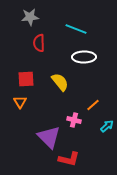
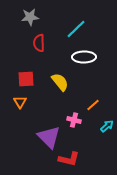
cyan line: rotated 65 degrees counterclockwise
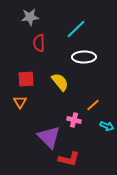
cyan arrow: rotated 64 degrees clockwise
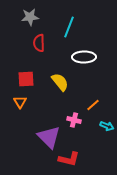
cyan line: moved 7 px left, 2 px up; rotated 25 degrees counterclockwise
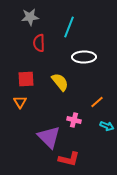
orange line: moved 4 px right, 3 px up
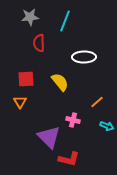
cyan line: moved 4 px left, 6 px up
pink cross: moved 1 px left
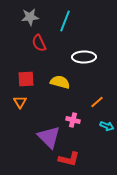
red semicircle: rotated 24 degrees counterclockwise
yellow semicircle: rotated 36 degrees counterclockwise
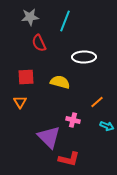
red square: moved 2 px up
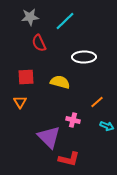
cyan line: rotated 25 degrees clockwise
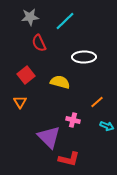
red square: moved 2 px up; rotated 36 degrees counterclockwise
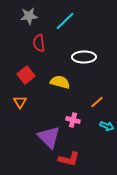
gray star: moved 1 px left, 1 px up
red semicircle: rotated 18 degrees clockwise
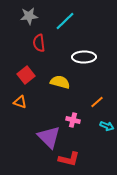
orange triangle: rotated 40 degrees counterclockwise
